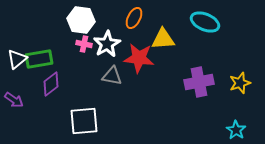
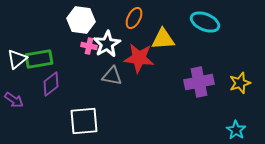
pink cross: moved 5 px right, 2 px down
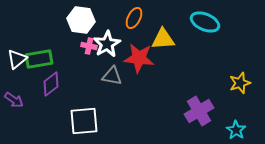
purple cross: moved 29 px down; rotated 20 degrees counterclockwise
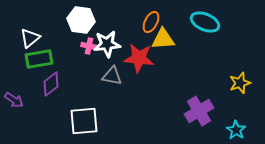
orange ellipse: moved 17 px right, 4 px down
white star: rotated 24 degrees clockwise
white triangle: moved 13 px right, 21 px up
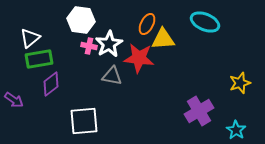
orange ellipse: moved 4 px left, 2 px down
white star: moved 2 px right; rotated 24 degrees counterclockwise
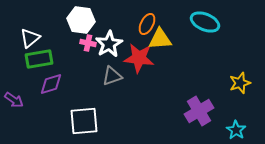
yellow triangle: moved 3 px left
pink cross: moved 1 px left, 3 px up
gray triangle: rotated 30 degrees counterclockwise
purple diamond: rotated 20 degrees clockwise
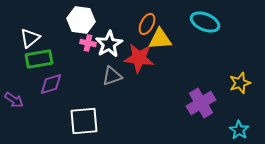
purple cross: moved 2 px right, 8 px up
cyan star: moved 3 px right
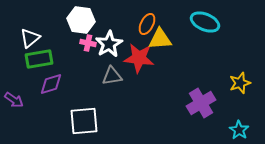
gray triangle: rotated 10 degrees clockwise
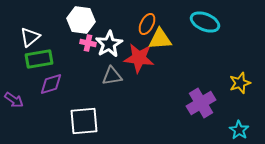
white triangle: moved 1 px up
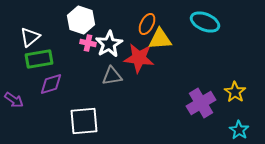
white hexagon: rotated 12 degrees clockwise
yellow star: moved 5 px left, 9 px down; rotated 20 degrees counterclockwise
